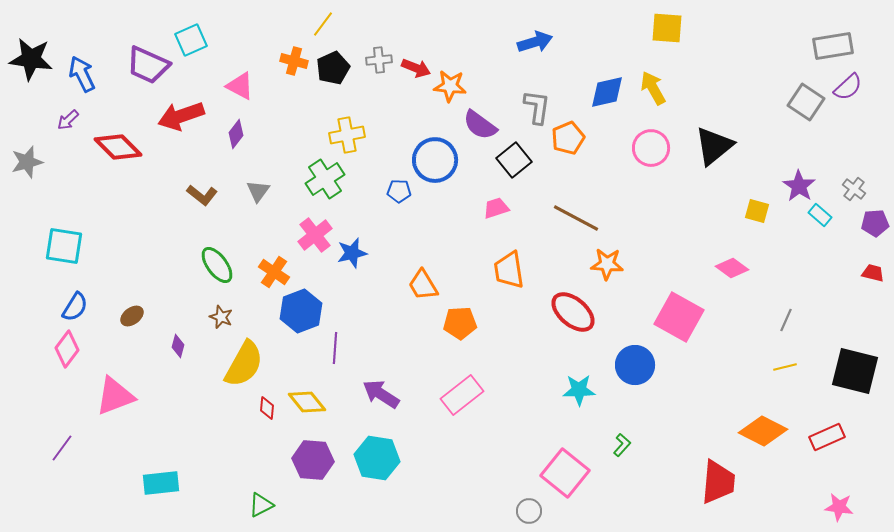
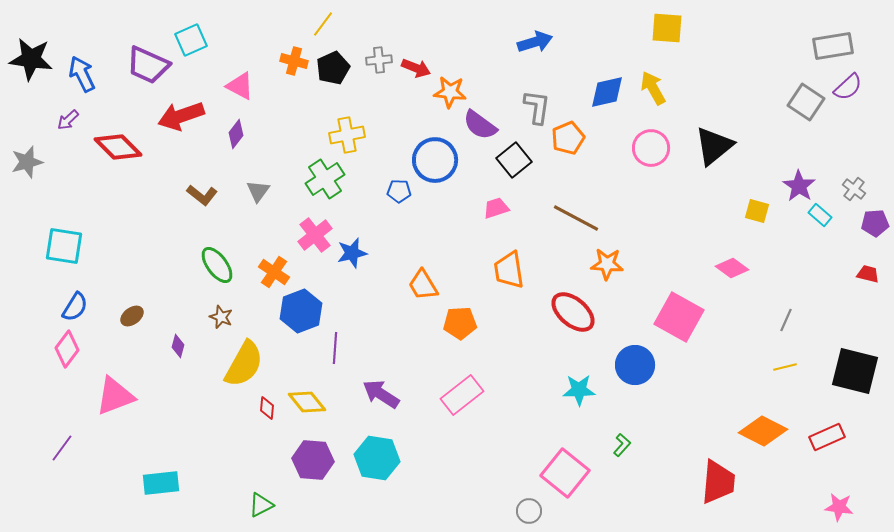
orange star at (450, 86): moved 6 px down
red trapezoid at (873, 273): moved 5 px left, 1 px down
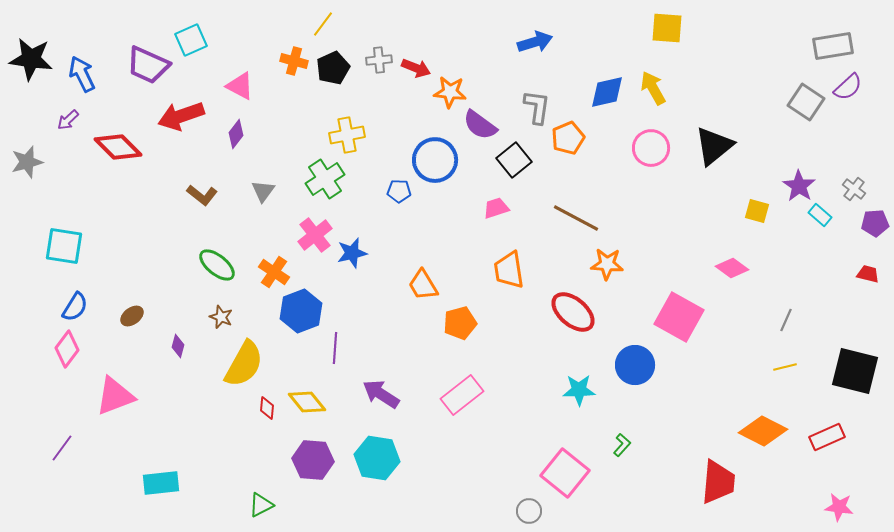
gray triangle at (258, 191): moved 5 px right
green ellipse at (217, 265): rotated 15 degrees counterclockwise
orange pentagon at (460, 323): rotated 12 degrees counterclockwise
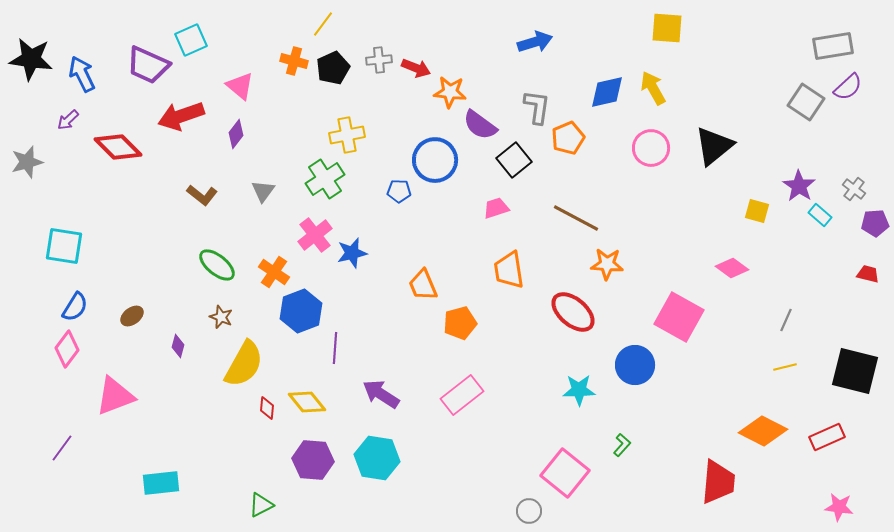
pink triangle at (240, 86): rotated 12 degrees clockwise
orange trapezoid at (423, 285): rotated 8 degrees clockwise
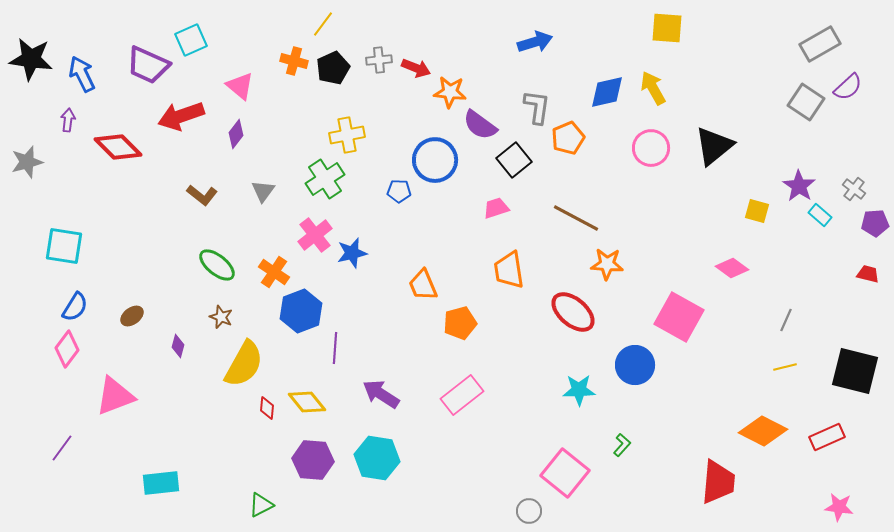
gray rectangle at (833, 46): moved 13 px left, 2 px up; rotated 21 degrees counterclockwise
purple arrow at (68, 120): rotated 140 degrees clockwise
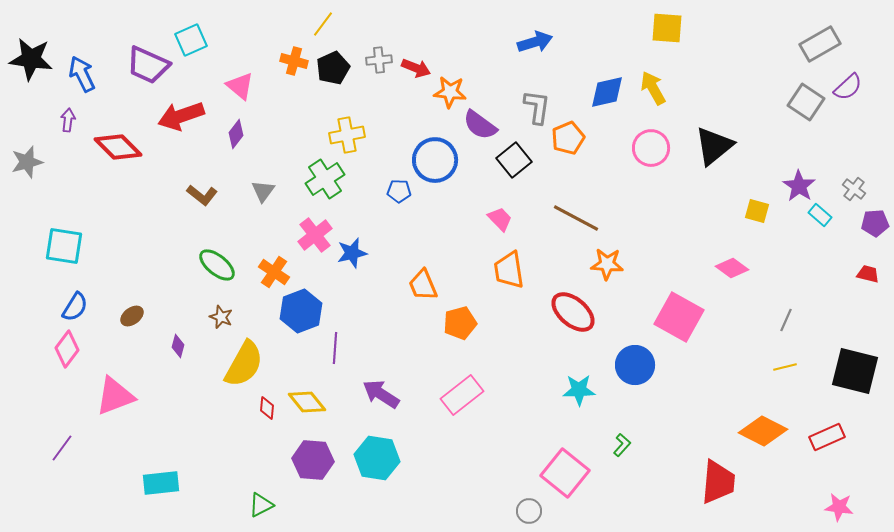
pink trapezoid at (496, 208): moved 4 px right, 11 px down; rotated 64 degrees clockwise
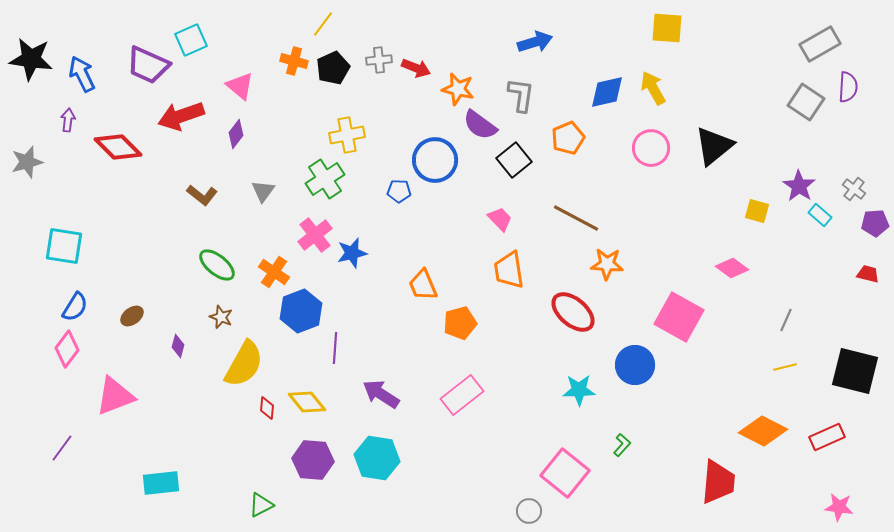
purple semicircle at (848, 87): rotated 44 degrees counterclockwise
orange star at (450, 92): moved 8 px right, 3 px up; rotated 8 degrees clockwise
gray L-shape at (537, 107): moved 16 px left, 12 px up
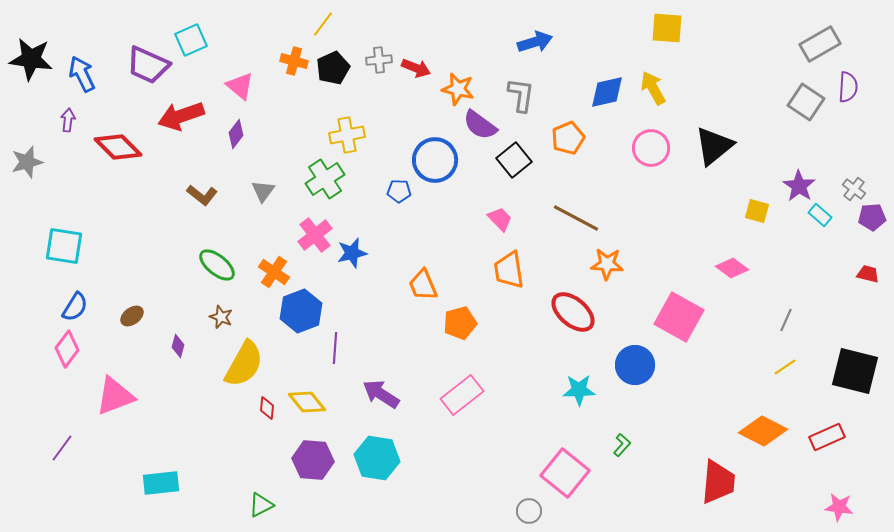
purple pentagon at (875, 223): moved 3 px left, 6 px up
yellow line at (785, 367): rotated 20 degrees counterclockwise
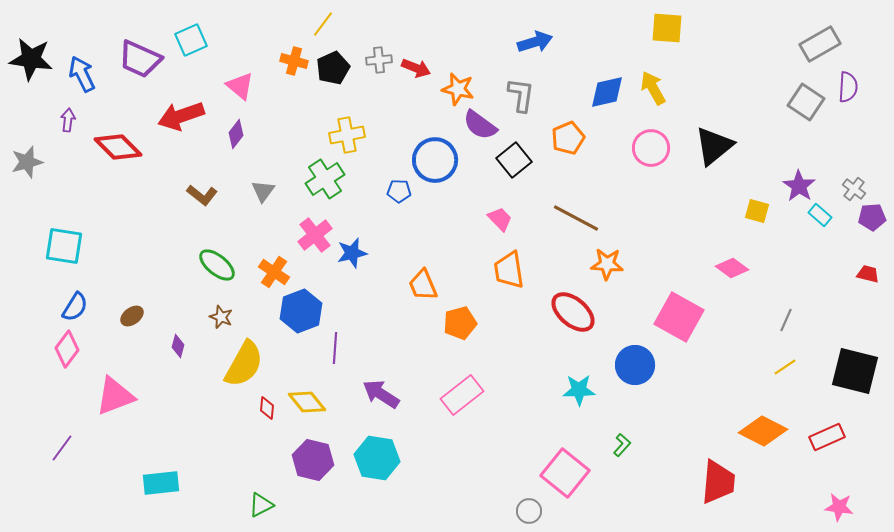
purple trapezoid at (148, 65): moved 8 px left, 6 px up
purple hexagon at (313, 460): rotated 9 degrees clockwise
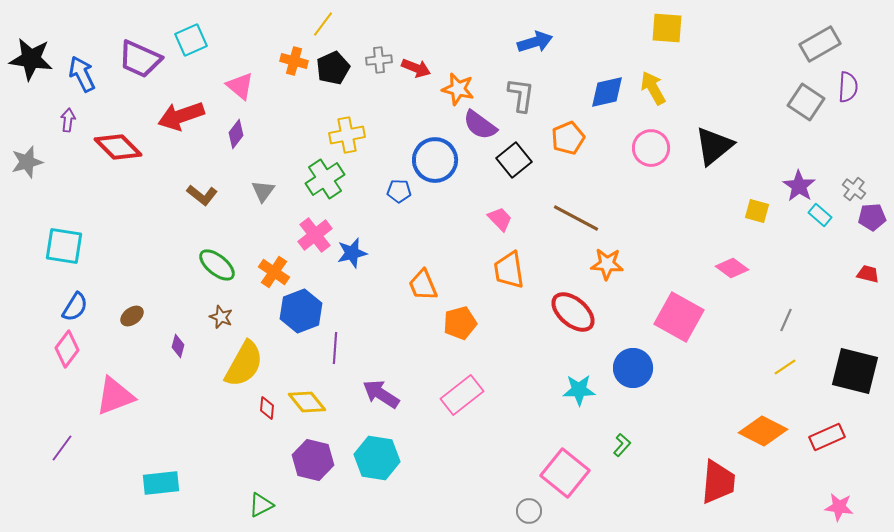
blue circle at (635, 365): moved 2 px left, 3 px down
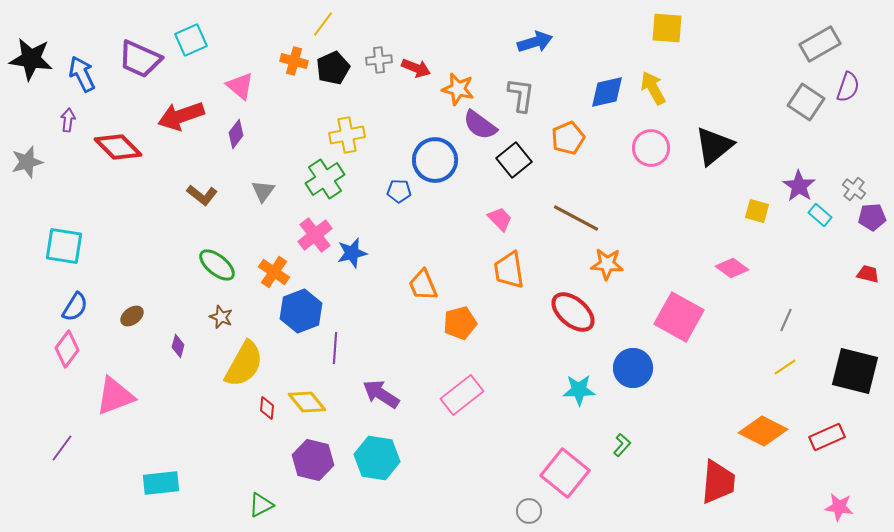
purple semicircle at (848, 87): rotated 16 degrees clockwise
